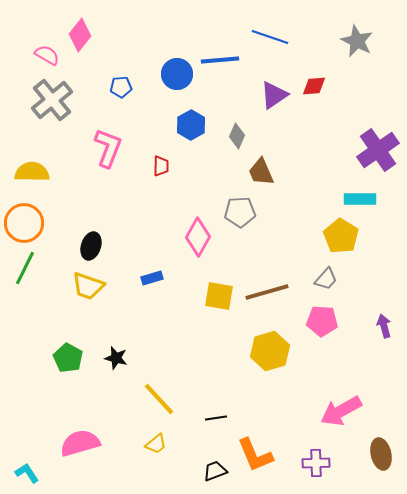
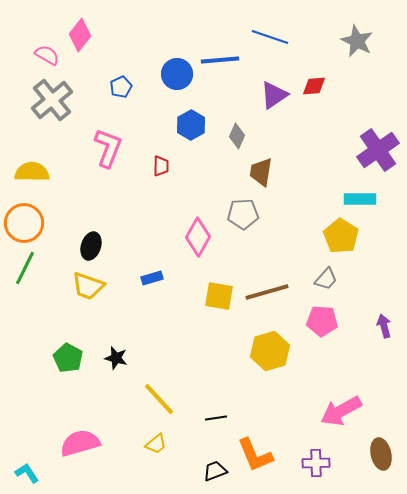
blue pentagon at (121, 87): rotated 20 degrees counterclockwise
brown trapezoid at (261, 172): rotated 32 degrees clockwise
gray pentagon at (240, 212): moved 3 px right, 2 px down
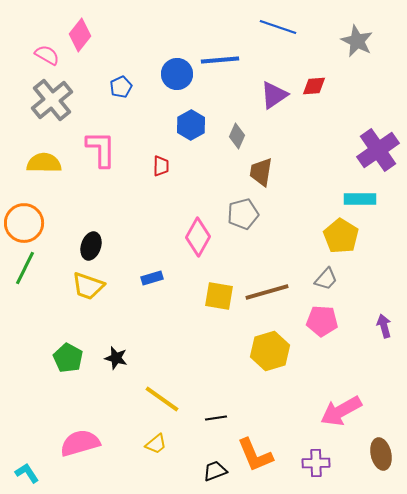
blue line at (270, 37): moved 8 px right, 10 px up
pink L-shape at (108, 148): moved 7 px left, 1 px down; rotated 21 degrees counterclockwise
yellow semicircle at (32, 172): moved 12 px right, 9 px up
gray pentagon at (243, 214): rotated 12 degrees counterclockwise
yellow line at (159, 399): moved 3 px right; rotated 12 degrees counterclockwise
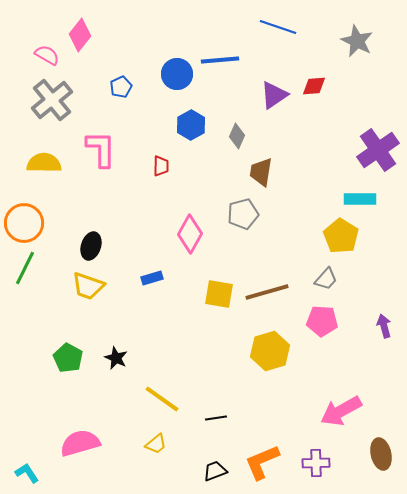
pink diamond at (198, 237): moved 8 px left, 3 px up
yellow square at (219, 296): moved 2 px up
black star at (116, 358): rotated 10 degrees clockwise
orange L-shape at (255, 455): moved 7 px right, 7 px down; rotated 90 degrees clockwise
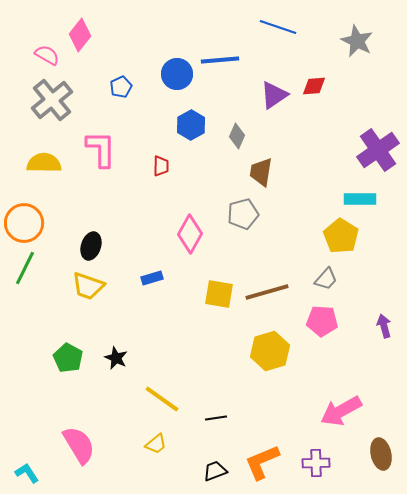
pink semicircle at (80, 443): moved 1 px left, 2 px down; rotated 75 degrees clockwise
